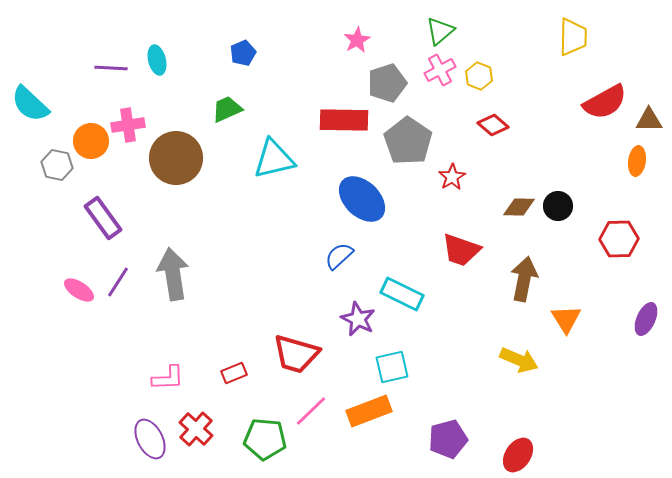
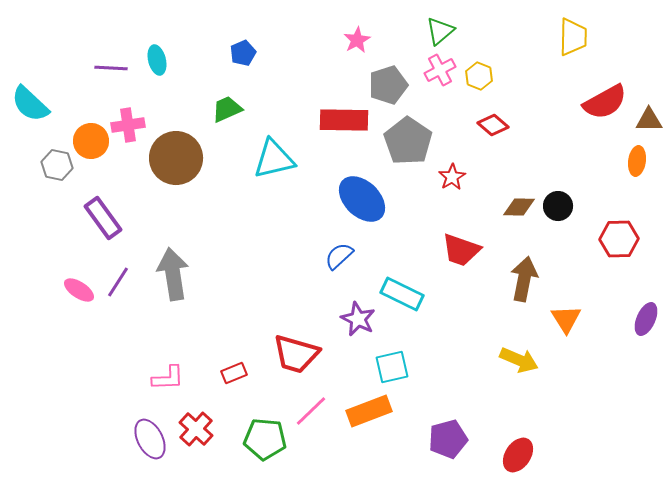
gray pentagon at (387, 83): moved 1 px right, 2 px down
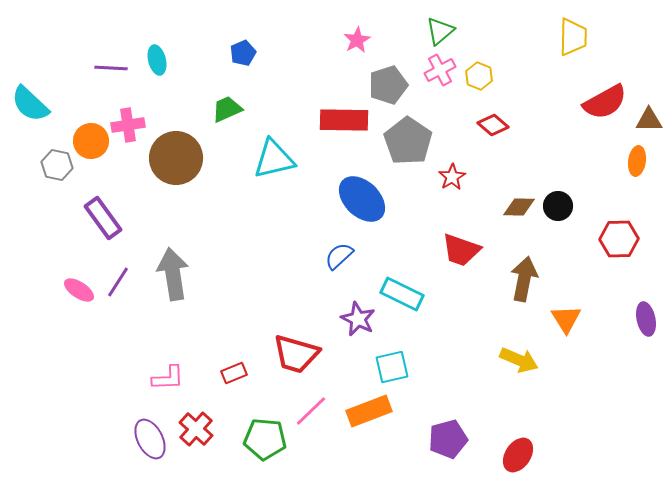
purple ellipse at (646, 319): rotated 36 degrees counterclockwise
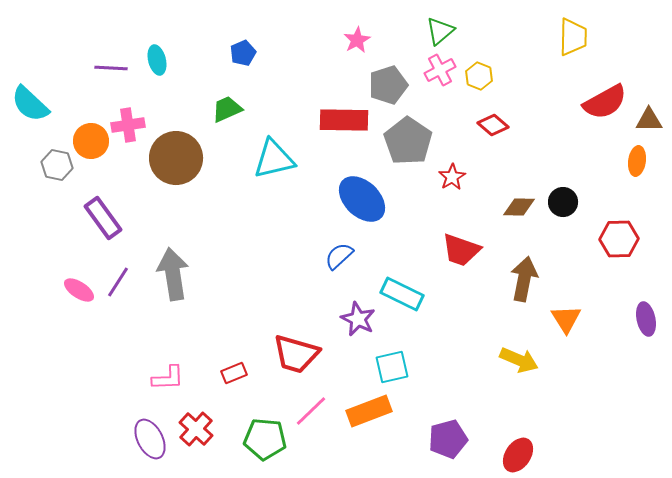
black circle at (558, 206): moved 5 px right, 4 px up
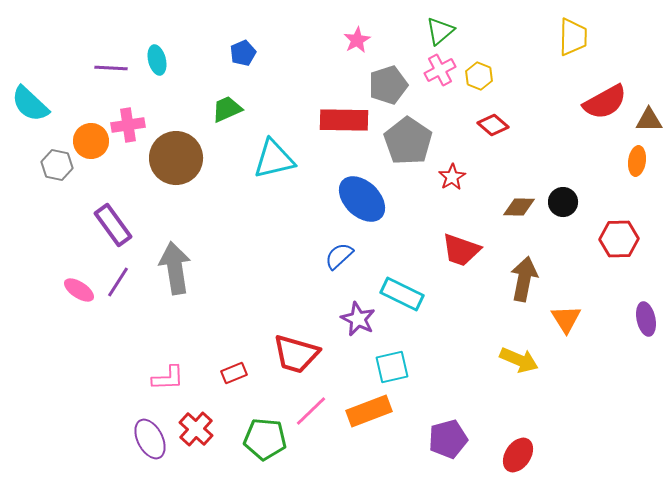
purple rectangle at (103, 218): moved 10 px right, 7 px down
gray arrow at (173, 274): moved 2 px right, 6 px up
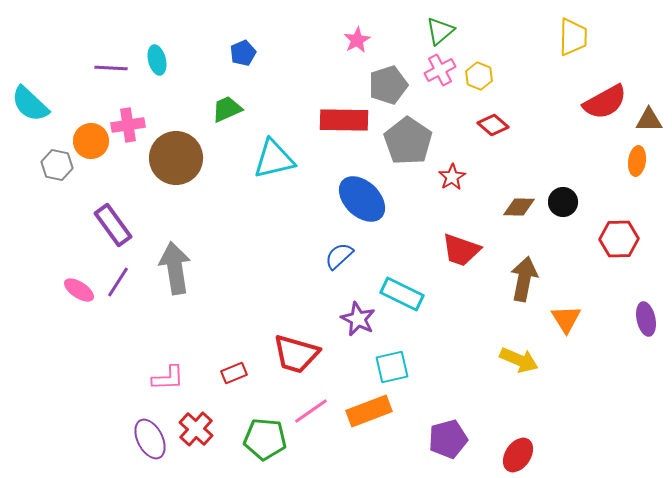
pink line at (311, 411): rotated 9 degrees clockwise
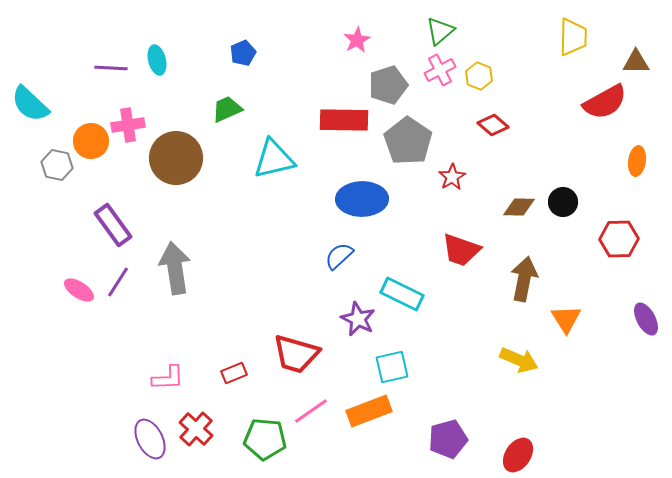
brown triangle at (649, 120): moved 13 px left, 58 px up
blue ellipse at (362, 199): rotated 45 degrees counterclockwise
purple ellipse at (646, 319): rotated 16 degrees counterclockwise
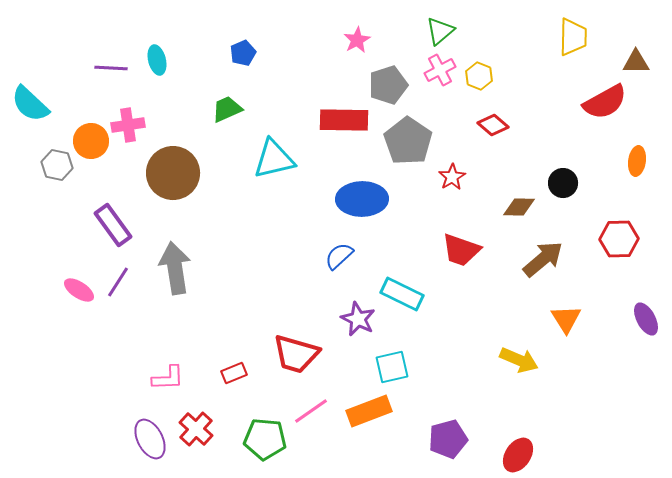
brown circle at (176, 158): moved 3 px left, 15 px down
black circle at (563, 202): moved 19 px up
brown arrow at (524, 279): moved 19 px right, 20 px up; rotated 39 degrees clockwise
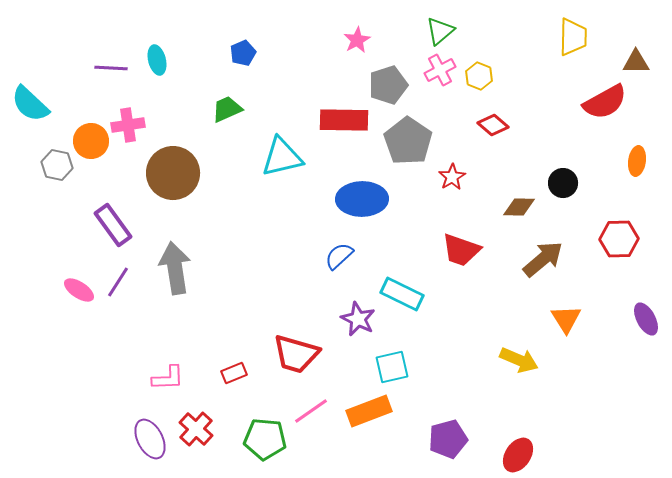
cyan triangle at (274, 159): moved 8 px right, 2 px up
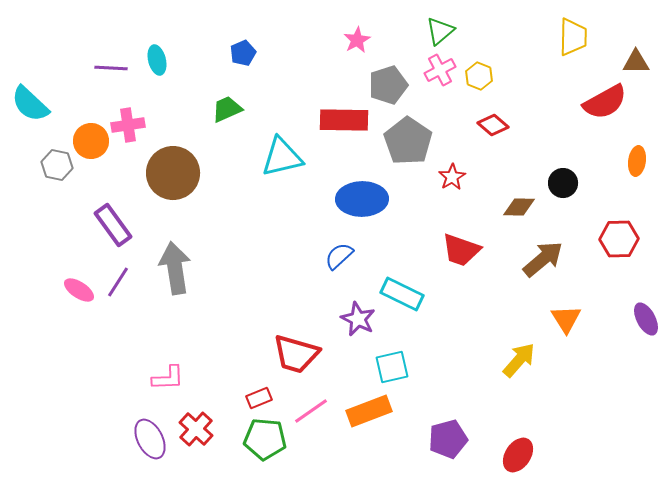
yellow arrow at (519, 360): rotated 72 degrees counterclockwise
red rectangle at (234, 373): moved 25 px right, 25 px down
